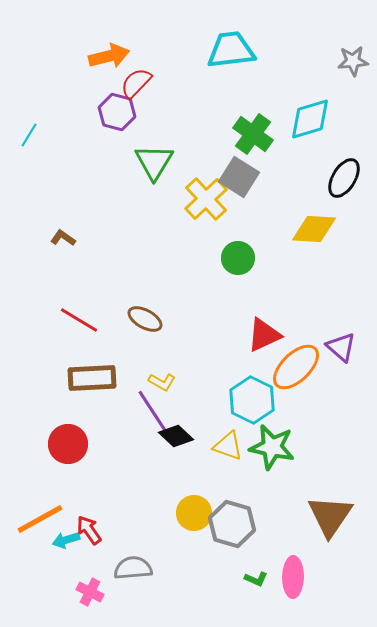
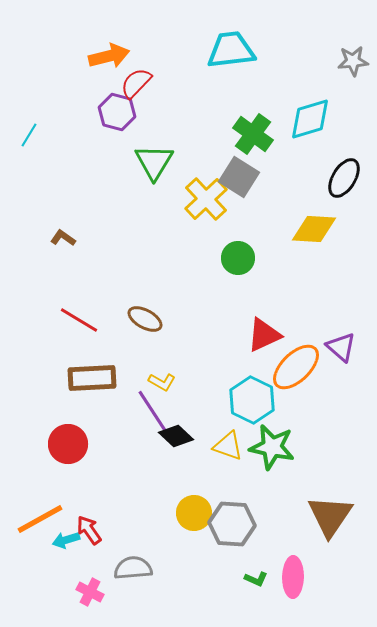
gray hexagon: rotated 12 degrees counterclockwise
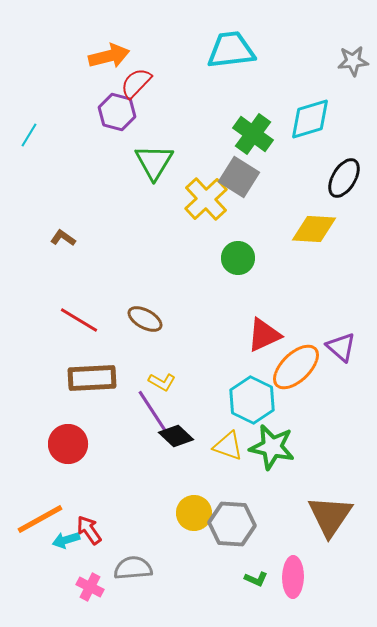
pink cross: moved 5 px up
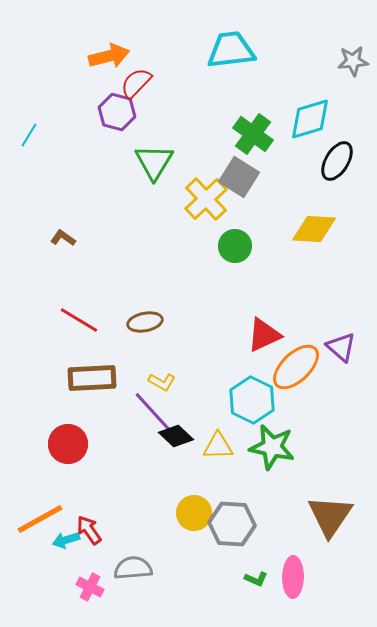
black ellipse: moved 7 px left, 17 px up
green circle: moved 3 px left, 12 px up
brown ellipse: moved 3 px down; rotated 40 degrees counterclockwise
purple line: rotated 9 degrees counterclockwise
yellow triangle: moved 10 px left; rotated 20 degrees counterclockwise
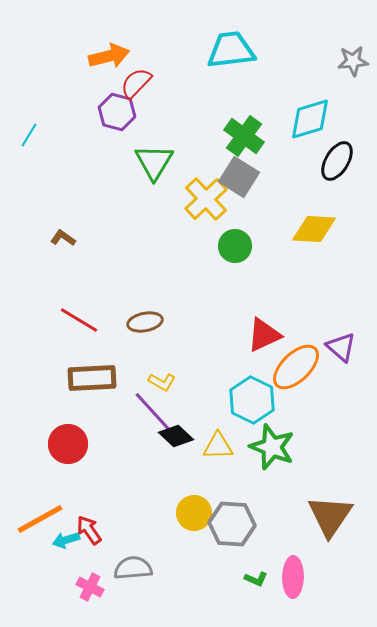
green cross: moved 9 px left, 2 px down
green star: rotated 9 degrees clockwise
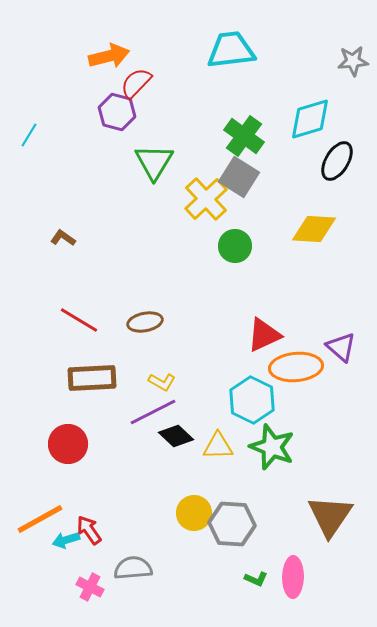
orange ellipse: rotated 39 degrees clockwise
purple line: rotated 75 degrees counterclockwise
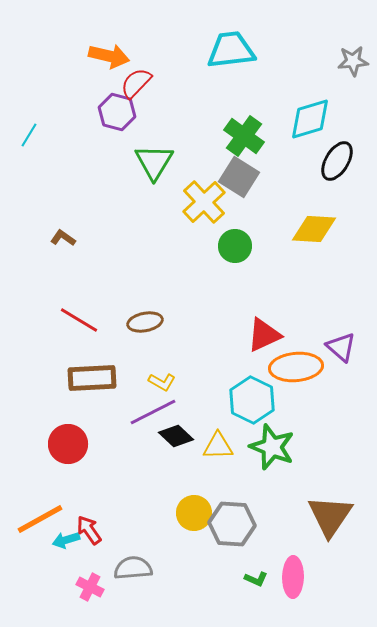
orange arrow: rotated 27 degrees clockwise
yellow cross: moved 2 px left, 3 px down
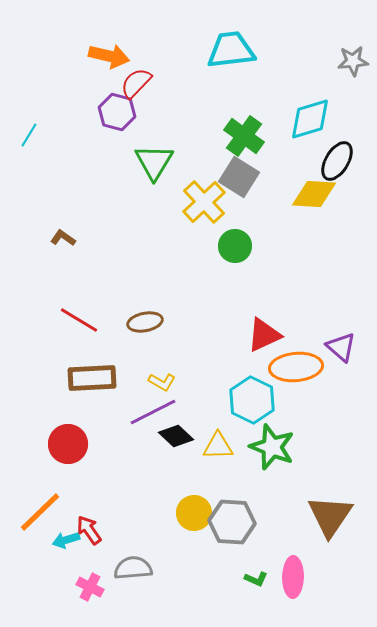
yellow diamond: moved 35 px up
orange line: moved 7 px up; rotated 15 degrees counterclockwise
gray hexagon: moved 2 px up
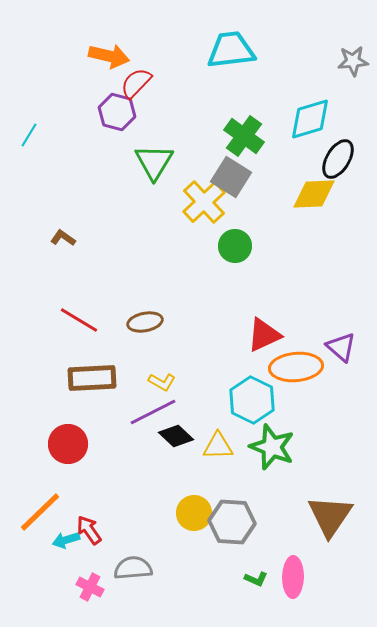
black ellipse: moved 1 px right, 2 px up
gray square: moved 8 px left
yellow diamond: rotated 6 degrees counterclockwise
